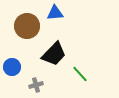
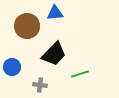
green line: rotated 66 degrees counterclockwise
gray cross: moved 4 px right; rotated 24 degrees clockwise
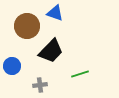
blue triangle: rotated 24 degrees clockwise
black trapezoid: moved 3 px left, 3 px up
blue circle: moved 1 px up
gray cross: rotated 16 degrees counterclockwise
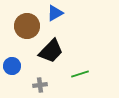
blue triangle: rotated 48 degrees counterclockwise
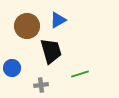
blue triangle: moved 3 px right, 7 px down
black trapezoid: rotated 60 degrees counterclockwise
blue circle: moved 2 px down
gray cross: moved 1 px right
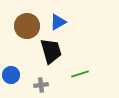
blue triangle: moved 2 px down
blue circle: moved 1 px left, 7 px down
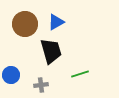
blue triangle: moved 2 px left
brown circle: moved 2 px left, 2 px up
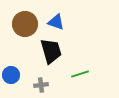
blue triangle: rotated 48 degrees clockwise
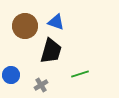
brown circle: moved 2 px down
black trapezoid: rotated 32 degrees clockwise
gray cross: rotated 24 degrees counterclockwise
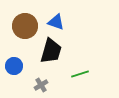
blue circle: moved 3 px right, 9 px up
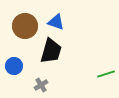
green line: moved 26 px right
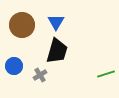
blue triangle: rotated 42 degrees clockwise
brown circle: moved 3 px left, 1 px up
black trapezoid: moved 6 px right
gray cross: moved 1 px left, 10 px up
